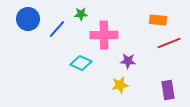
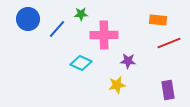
yellow star: moved 3 px left
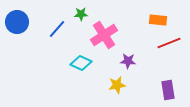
blue circle: moved 11 px left, 3 px down
pink cross: rotated 32 degrees counterclockwise
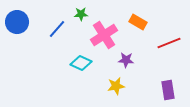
orange rectangle: moved 20 px left, 2 px down; rotated 24 degrees clockwise
purple star: moved 2 px left, 1 px up
yellow star: moved 1 px left, 1 px down
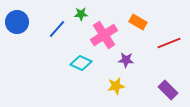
purple rectangle: rotated 36 degrees counterclockwise
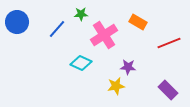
purple star: moved 2 px right, 7 px down
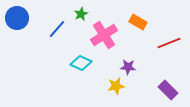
green star: rotated 24 degrees counterclockwise
blue circle: moved 4 px up
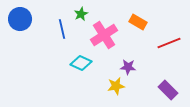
blue circle: moved 3 px right, 1 px down
blue line: moved 5 px right; rotated 54 degrees counterclockwise
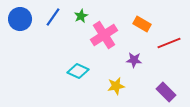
green star: moved 2 px down
orange rectangle: moved 4 px right, 2 px down
blue line: moved 9 px left, 12 px up; rotated 48 degrees clockwise
cyan diamond: moved 3 px left, 8 px down
purple star: moved 6 px right, 7 px up
purple rectangle: moved 2 px left, 2 px down
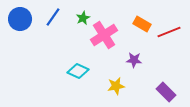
green star: moved 2 px right, 2 px down
red line: moved 11 px up
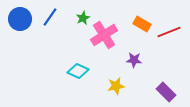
blue line: moved 3 px left
